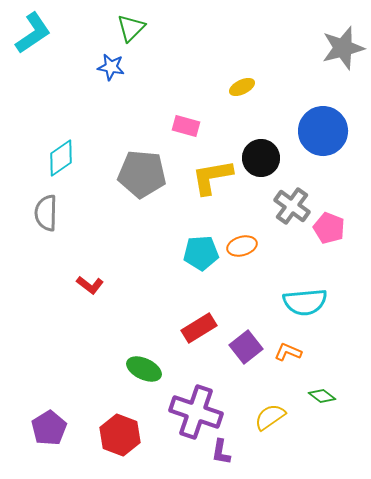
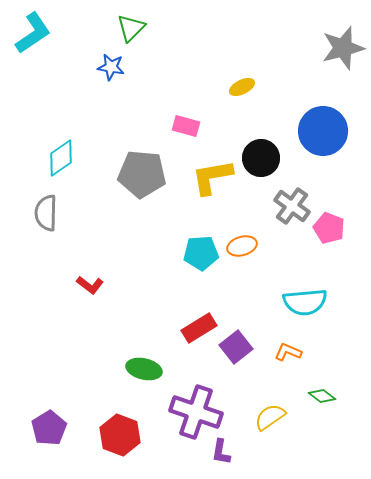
purple square: moved 10 px left
green ellipse: rotated 12 degrees counterclockwise
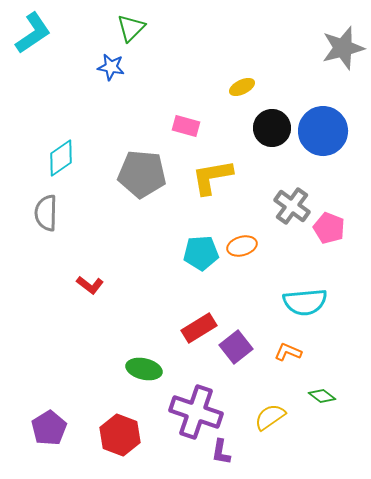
black circle: moved 11 px right, 30 px up
